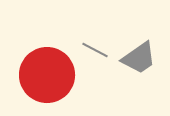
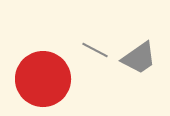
red circle: moved 4 px left, 4 px down
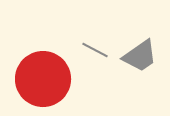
gray trapezoid: moved 1 px right, 2 px up
